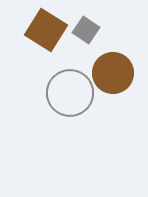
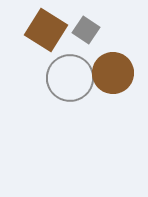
gray circle: moved 15 px up
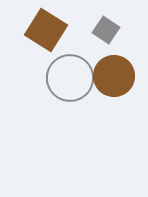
gray square: moved 20 px right
brown circle: moved 1 px right, 3 px down
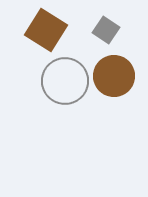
gray circle: moved 5 px left, 3 px down
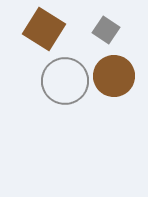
brown square: moved 2 px left, 1 px up
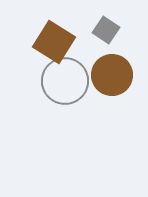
brown square: moved 10 px right, 13 px down
brown circle: moved 2 px left, 1 px up
